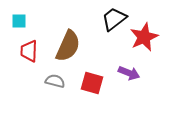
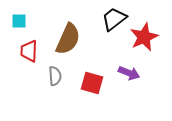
brown semicircle: moved 7 px up
gray semicircle: moved 5 px up; rotated 72 degrees clockwise
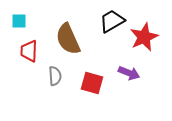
black trapezoid: moved 2 px left, 2 px down; rotated 8 degrees clockwise
brown semicircle: rotated 132 degrees clockwise
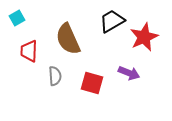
cyan square: moved 2 px left, 3 px up; rotated 28 degrees counterclockwise
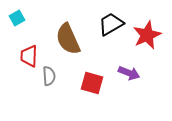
black trapezoid: moved 1 px left, 3 px down
red star: moved 3 px right, 2 px up
red trapezoid: moved 5 px down
gray semicircle: moved 6 px left
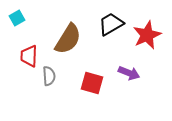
brown semicircle: rotated 124 degrees counterclockwise
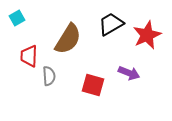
red square: moved 1 px right, 2 px down
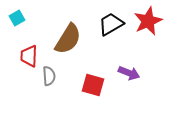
red star: moved 1 px right, 14 px up
